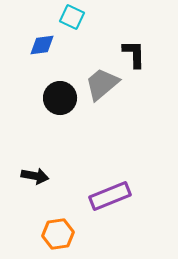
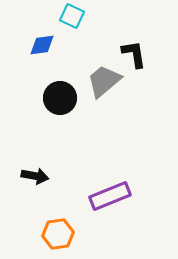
cyan square: moved 1 px up
black L-shape: rotated 8 degrees counterclockwise
gray trapezoid: moved 2 px right, 3 px up
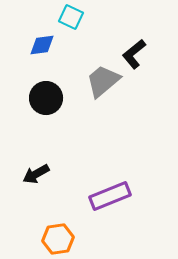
cyan square: moved 1 px left, 1 px down
black L-shape: rotated 120 degrees counterclockwise
gray trapezoid: moved 1 px left
black circle: moved 14 px left
black arrow: moved 1 px right, 2 px up; rotated 140 degrees clockwise
orange hexagon: moved 5 px down
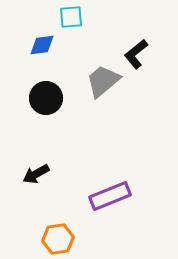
cyan square: rotated 30 degrees counterclockwise
black L-shape: moved 2 px right
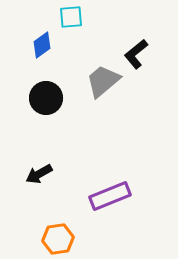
blue diamond: rotated 28 degrees counterclockwise
black arrow: moved 3 px right
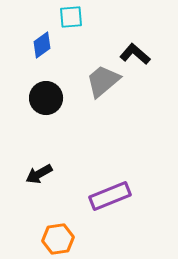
black L-shape: moved 1 px left; rotated 80 degrees clockwise
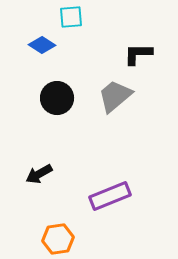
blue diamond: rotated 68 degrees clockwise
black L-shape: moved 3 px right; rotated 40 degrees counterclockwise
gray trapezoid: moved 12 px right, 15 px down
black circle: moved 11 px right
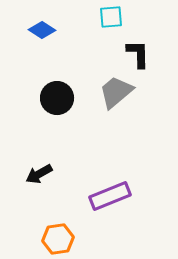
cyan square: moved 40 px right
blue diamond: moved 15 px up
black L-shape: rotated 88 degrees clockwise
gray trapezoid: moved 1 px right, 4 px up
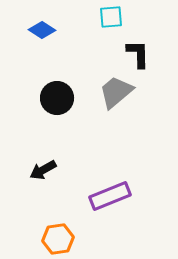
black arrow: moved 4 px right, 4 px up
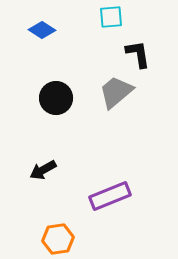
black L-shape: rotated 8 degrees counterclockwise
black circle: moved 1 px left
